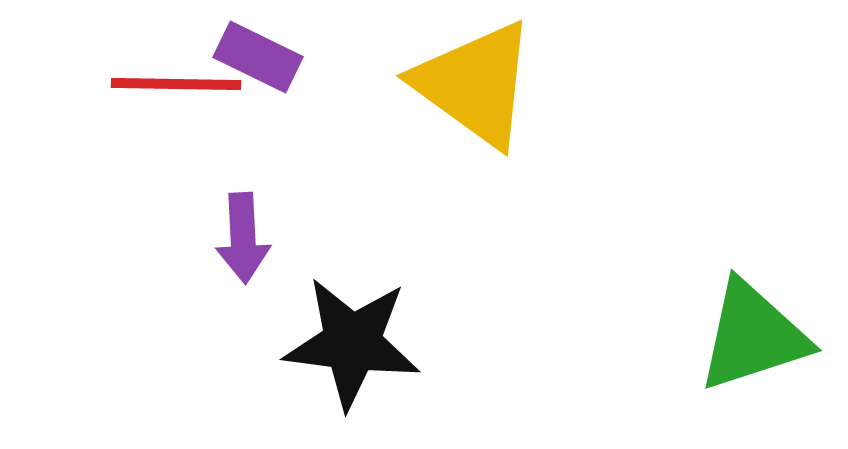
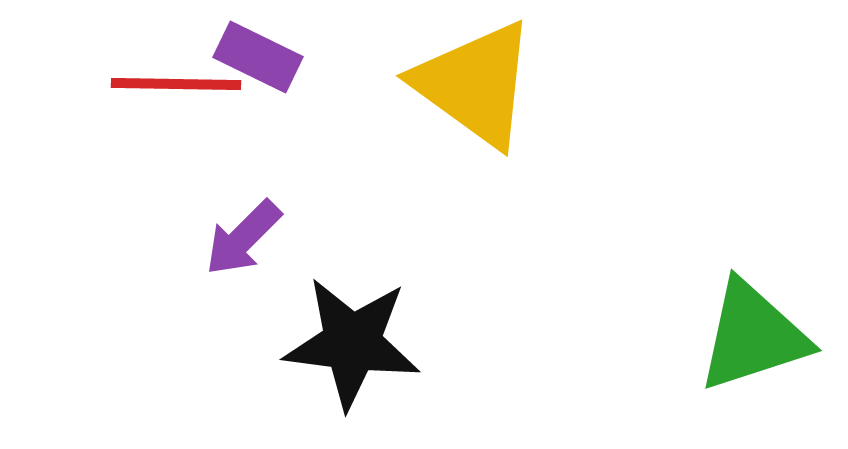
purple arrow: rotated 48 degrees clockwise
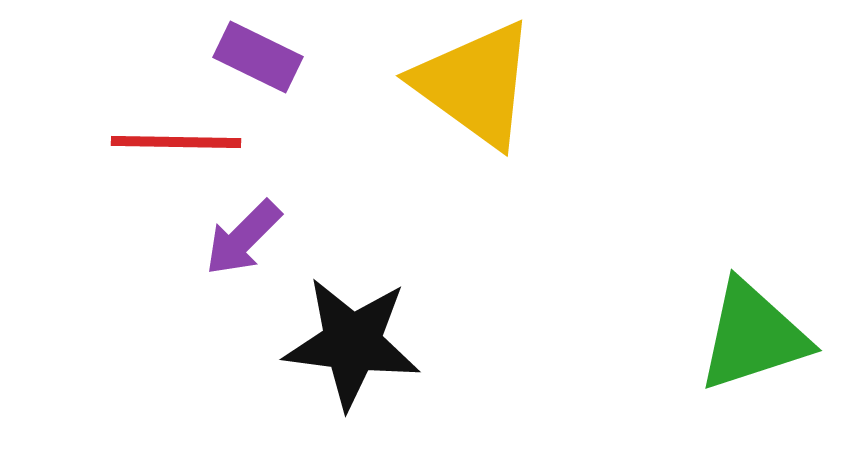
red line: moved 58 px down
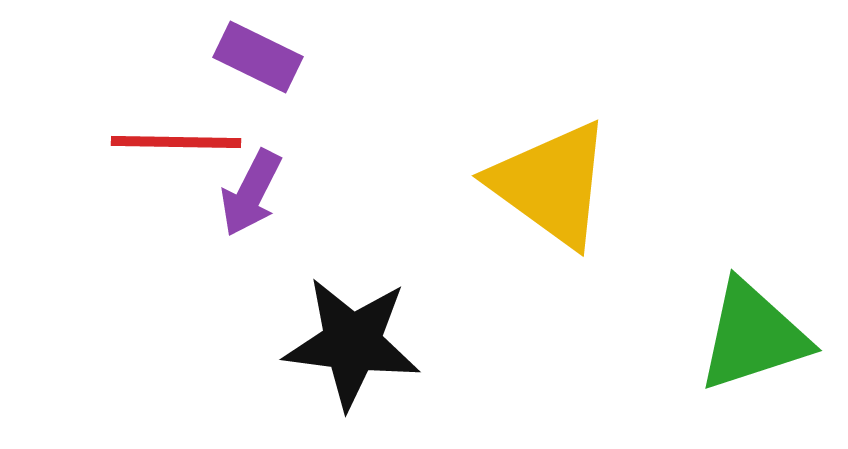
yellow triangle: moved 76 px right, 100 px down
purple arrow: moved 8 px right, 45 px up; rotated 18 degrees counterclockwise
